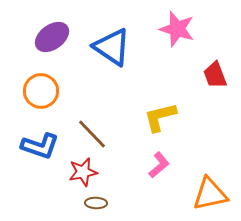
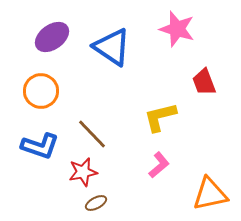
red trapezoid: moved 11 px left, 7 px down
brown ellipse: rotated 30 degrees counterclockwise
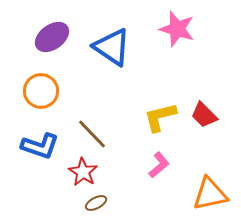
red trapezoid: moved 33 px down; rotated 24 degrees counterclockwise
red star: rotated 28 degrees counterclockwise
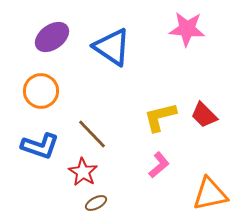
pink star: moved 10 px right; rotated 12 degrees counterclockwise
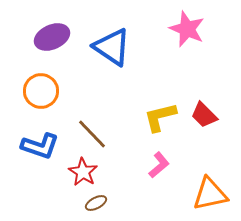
pink star: rotated 18 degrees clockwise
purple ellipse: rotated 12 degrees clockwise
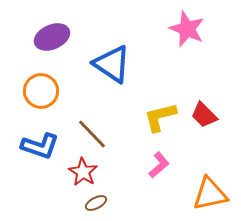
blue triangle: moved 17 px down
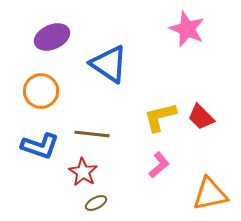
blue triangle: moved 3 px left
red trapezoid: moved 3 px left, 2 px down
brown line: rotated 40 degrees counterclockwise
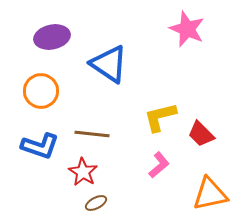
purple ellipse: rotated 12 degrees clockwise
red trapezoid: moved 17 px down
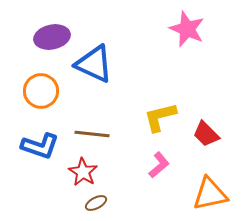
blue triangle: moved 15 px left; rotated 9 degrees counterclockwise
red trapezoid: moved 5 px right
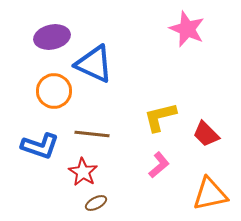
orange circle: moved 13 px right
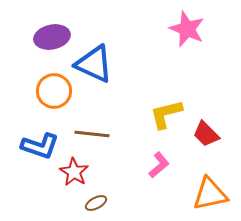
yellow L-shape: moved 6 px right, 3 px up
red star: moved 9 px left
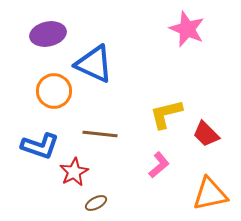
purple ellipse: moved 4 px left, 3 px up
brown line: moved 8 px right
red star: rotated 12 degrees clockwise
